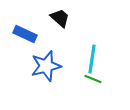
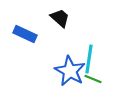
cyan line: moved 3 px left
blue star: moved 24 px right, 5 px down; rotated 28 degrees counterclockwise
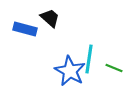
black trapezoid: moved 10 px left
blue rectangle: moved 5 px up; rotated 10 degrees counterclockwise
green line: moved 21 px right, 11 px up
